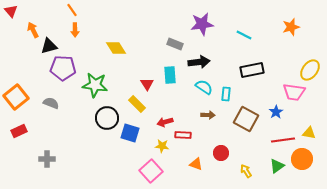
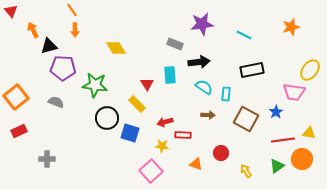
gray semicircle at (51, 103): moved 5 px right, 1 px up
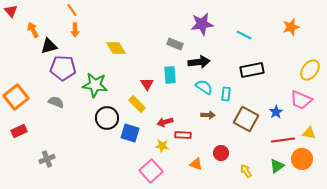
pink trapezoid at (294, 92): moved 7 px right, 8 px down; rotated 15 degrees clockwise
gray cross at (47, 159): rotated 21 degrees counterclockwise
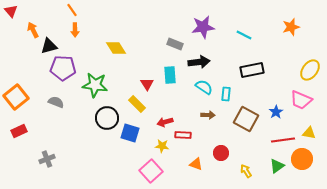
purple star at (202, 24): moved 1 px right, 3 px down
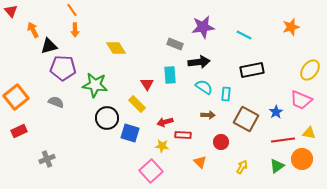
red circle at (221, 153): moved 11 px up
orange triangle at (196, 164): moved 4 px right, 2 px up; rotated 24 degrees clockwise
yellow arrow at (246, 171): moved 4 px left, 4 px up; rotated 64 degrees clockwise
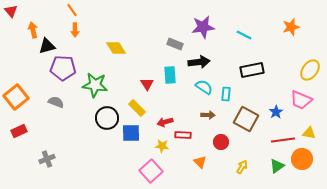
orange arrow at (33, 30): rotated 14 degrees clockwise
black triangle at (49, 46): moved 2 px left
yellow rectangle at (137, 104): moved 4 px down
blue square at (130, 133): moved 1 px right; rotated 18 degrees counterclockwise
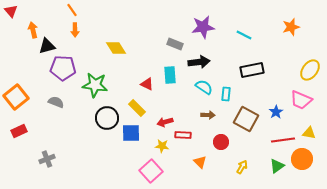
red triangle at (147, 84): rotated 32 degrees counterclockwise
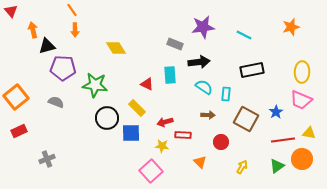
yellow ellipse at (310, 70): moved 8 px left, 2 px down; rotated 35 degrees counterclockwise
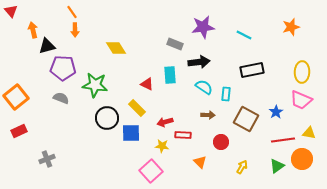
orange line at (72, 10): moved 2 px down
gray semicircle at (56, 102): moved 5 px right, 4 px up
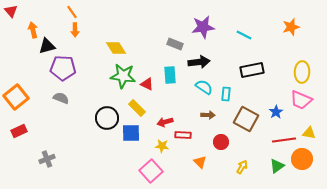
green star at (95, 85): moved 28 px right, 9 px up
red line at (283, 140): moved 1 px right
